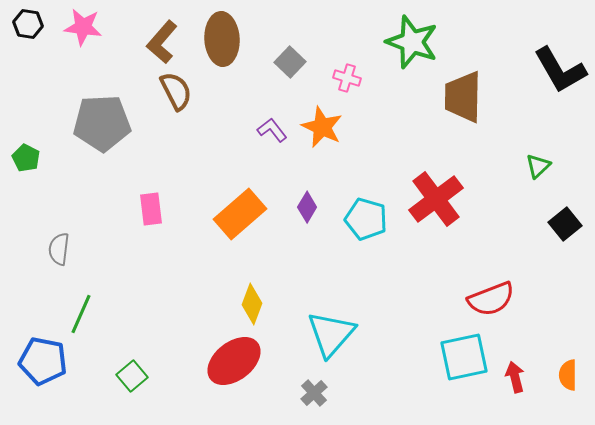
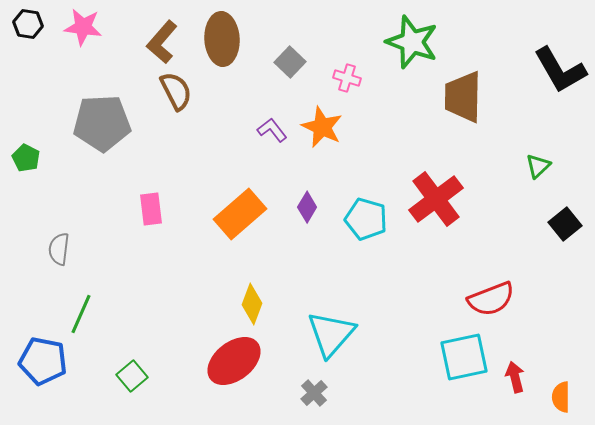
orange semicircle: moved 7 px left, 22 px down
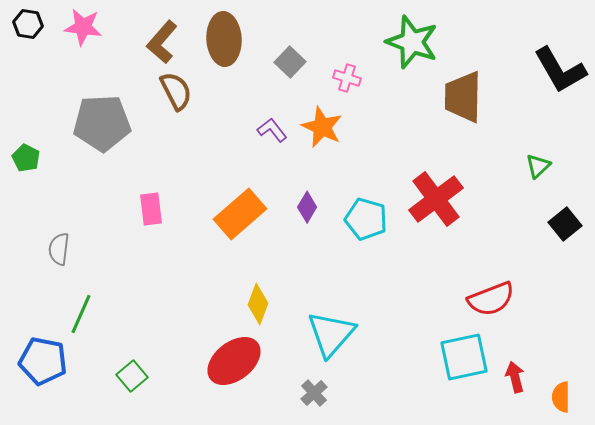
brown ellipse: moved 2 px right
yellow diamond: moved 6 px right
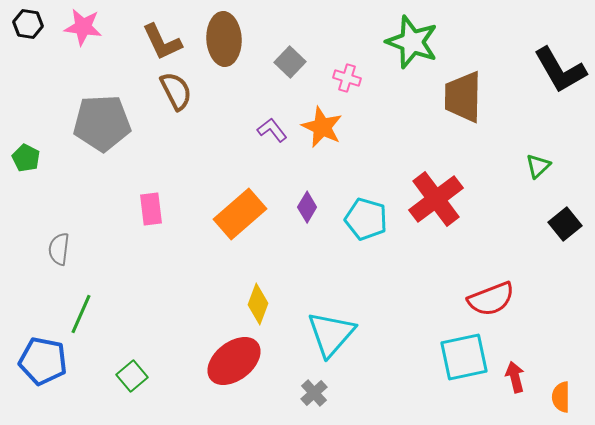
brown L-shape: rotated 66 degrees counterclockwise
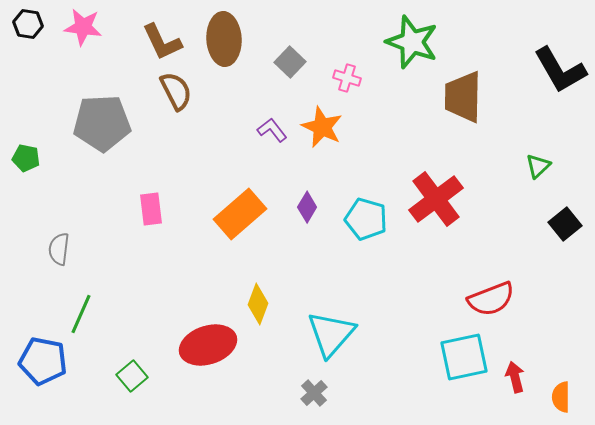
green pentagon: rotated 16 degrees counterclockwise
red ellipse: moved 26 px left, 16 px up; rotated 20 degrees clockwise
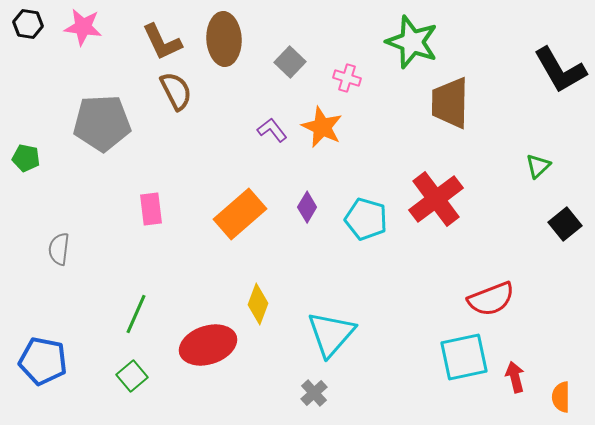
brown trapezoid: moved 13 px left, 6 px down
green line: moved 55 px right
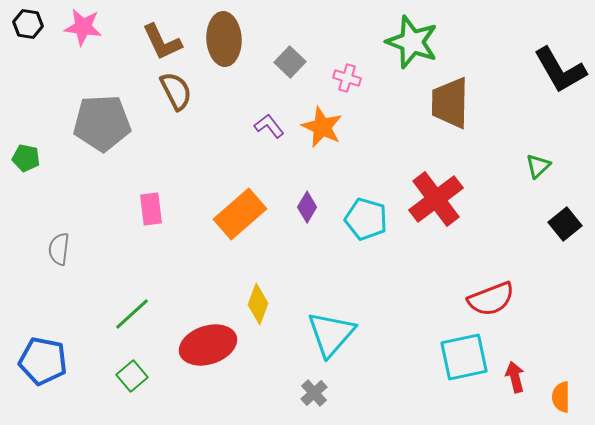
purple L-shape: moved 3 px left, 4 px up
green line: moved 4 px left; rotated 24 degrees clockwise
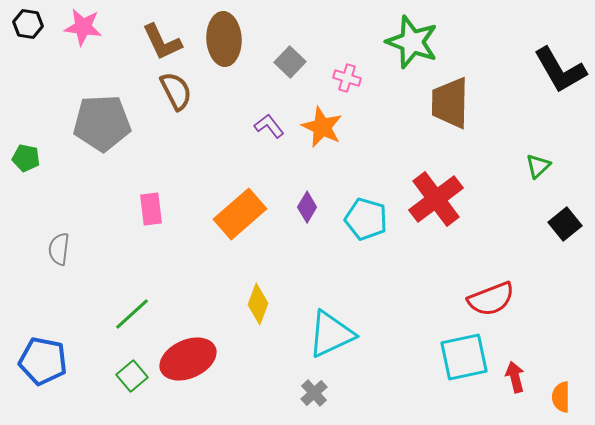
cyan triangle: rotated 24 degrees clockwise
red ellipse: moved 20 px left, 14 px down; rotated 6 degrees counterclockwise
